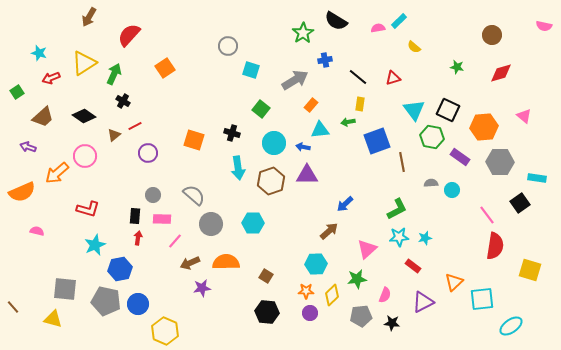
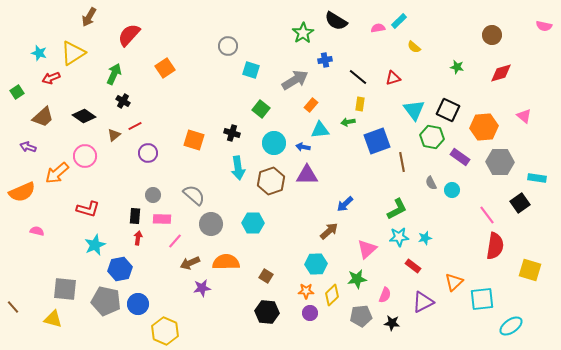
yellow triangle at (84, 63): moved 11 px left, 10 px up
gray semicircle at (431, 183): rotated 112 degrees counterclockwise
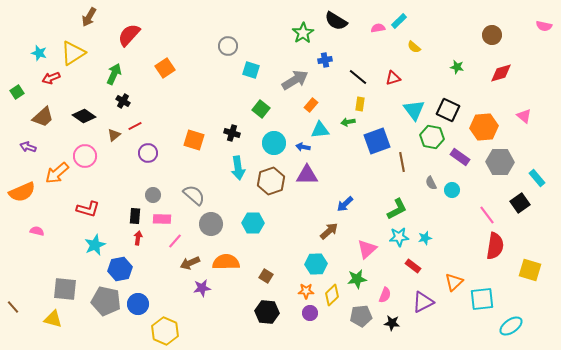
cyan rectangle at (537, 178): rotated 42 degrees clockwise
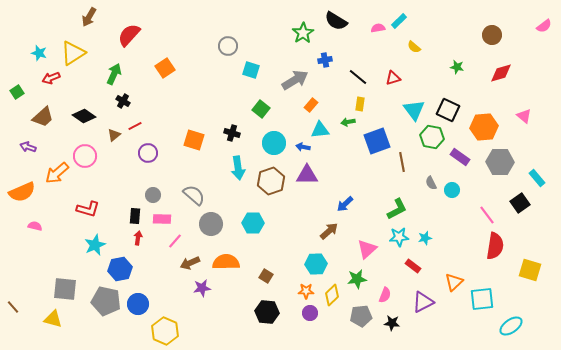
pink semicircle at (544, 26): rotated 49 degrees counterclockwise
pink semicircle at (37, 231): moved 2 px left, 5 px up
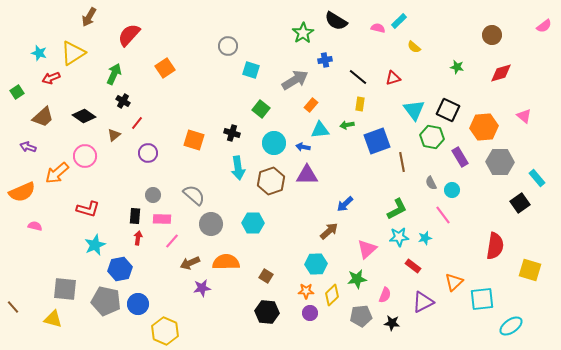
pink semicircle at (378, 28): rotated 24 degrees clockwise
green arrow at (348, 122): moved 1 px left, 3 px down
red line at (135, 126): moved 2 px right, 3 px up; rotated 24 degrees counterclockwise
purple rectangle at (460, 157): rotated 24 degrees clockwise
pink line at (487, 215): moved 44 px left
pink line at (175, 241): moved 3 px left
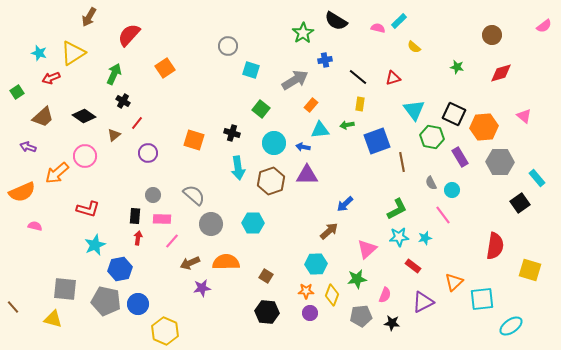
black square at (448, 110): moved 6 px right, 4 px down
yellow diamond at (332, 295): rotated 25 degrees counterclockwise
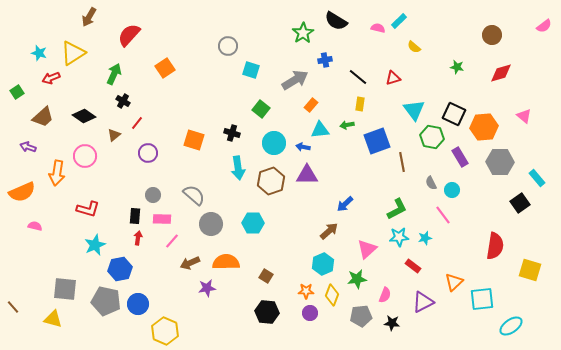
orange arrow at (57, 173): rotated 40 degrees counterclockwise
cyan hexagon at (316, 264): moved 7 px right; rotated 20 degrees counterclockwise
purple star at (202, 288): moved 5 px right
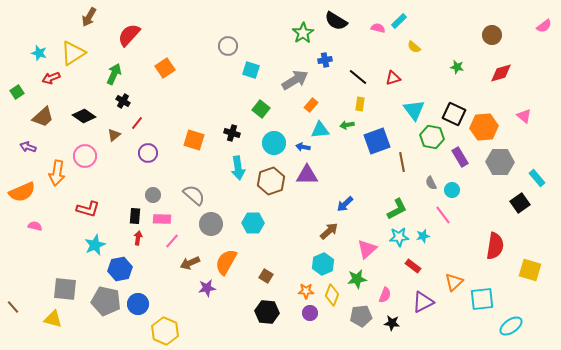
cyan star at (425, 238): moved 2 px left, 2 px up
orange semicircle at (226, 262): rotated 60 degrees counterclockwise
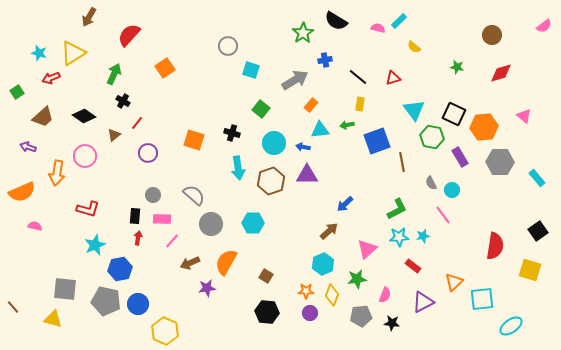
black square at (520, 203): moved 18 px right, 28 px down
